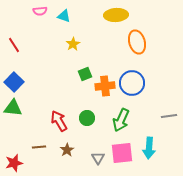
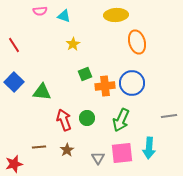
green triangle: moved 29 px right, 16 px up
red arrow: moved 5 px right, 1 px up; rotated 10 degrees clockwise
red star: moved 1 px down
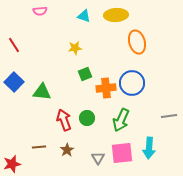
cyan triangle: moved 20 px right
yellow star: moved 2 px right, 4 px down; rotated 24 degrees clockwise
orange cross: moved 1 px right, 2 px down
red star: moved 2 px left
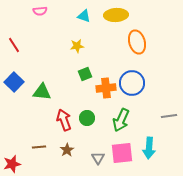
yellow star: moved 2 px right, 2 px up
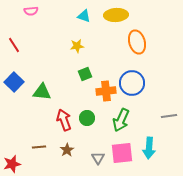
pink semicircle: moved 9 px left
orange cross: moved 3 px down
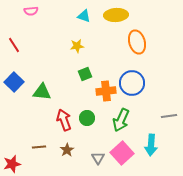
cyan arrow: moved 2 px right, 3 px up
pink square: rotated 35 degrees counterclockwise
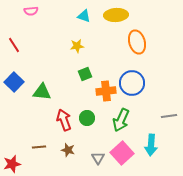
brown star: moved 1 px right; rotated 24 degrees counterclockwise
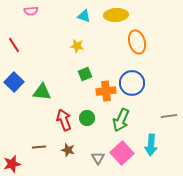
yellow star: rotated 16 degrees clockwise
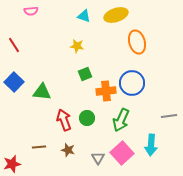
yellow ellipse: rotated 15 degrees counterclockwise
